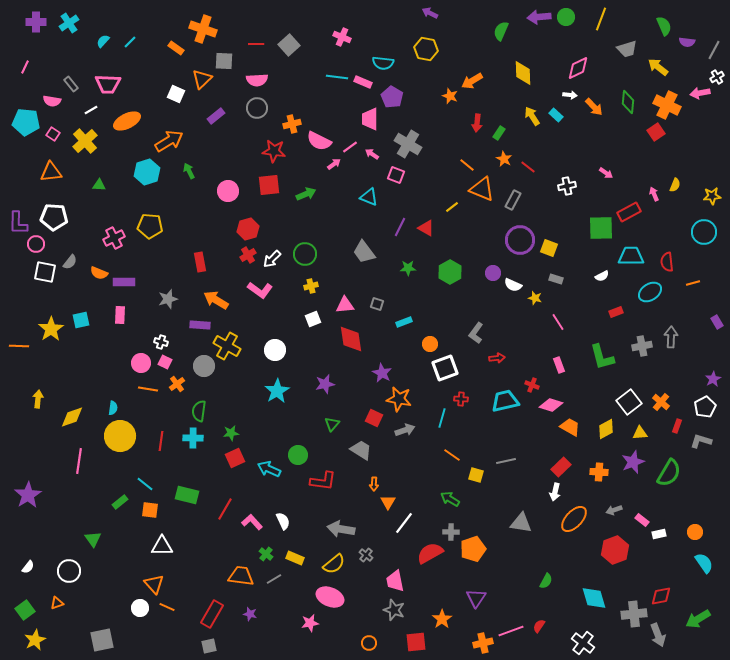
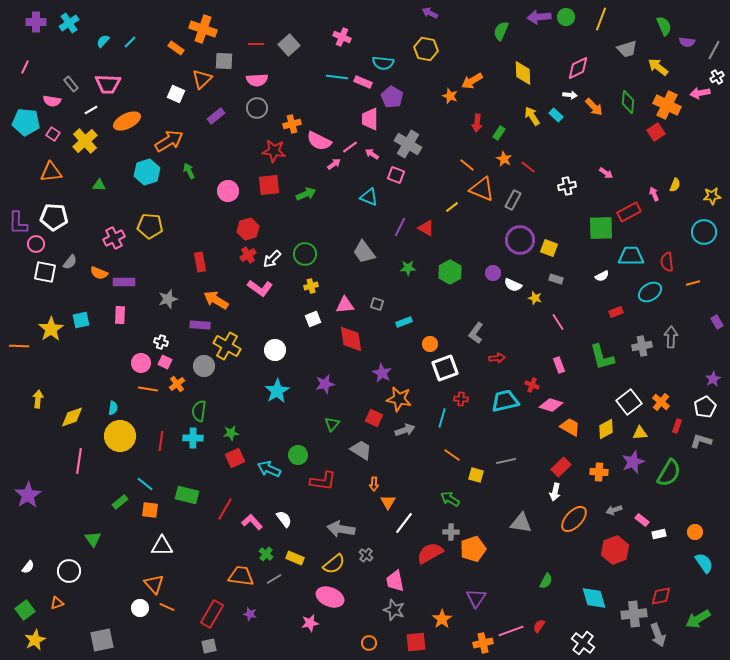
pink L-shape at (260, 290): moved 2 px up
white semicircle at (283, 521): moved 1 px right, 2 px up; rotated 12 degrees counterclockwise
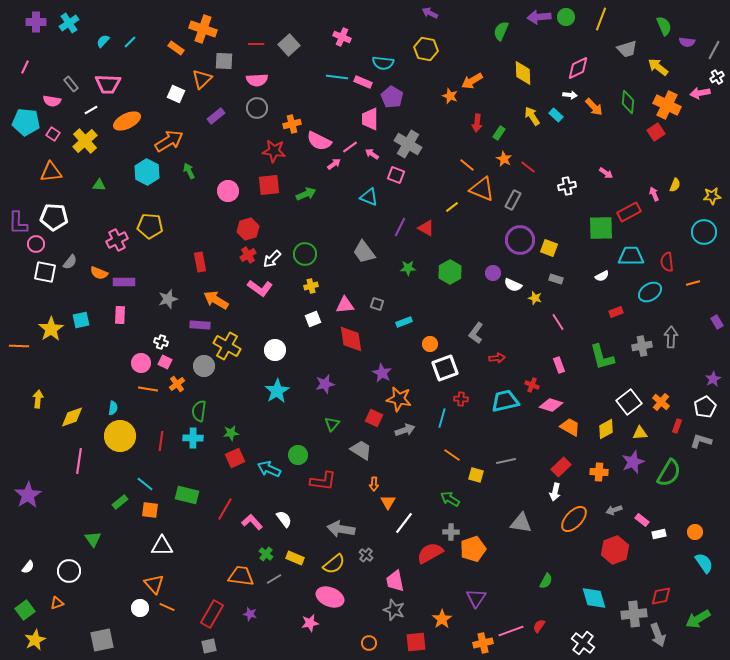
cyan hexagon at (147, 172): rotated 15 degrees counterclockwise
pink cross at (114, 238): moved 3 px right, 2 px down
